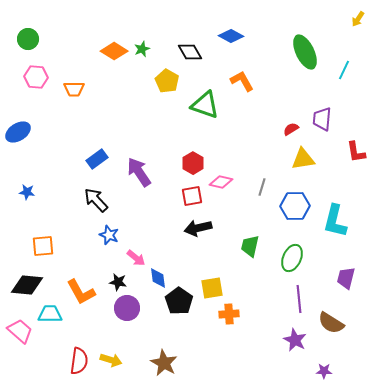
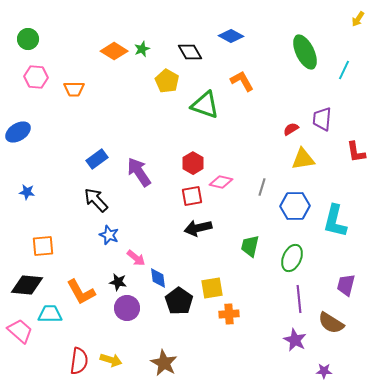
purple trapezoid at (346, 278): moved 7 px down
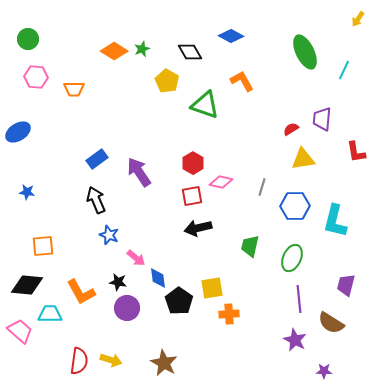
black arrow at (96, 200): rotated 20 degrees clockwise
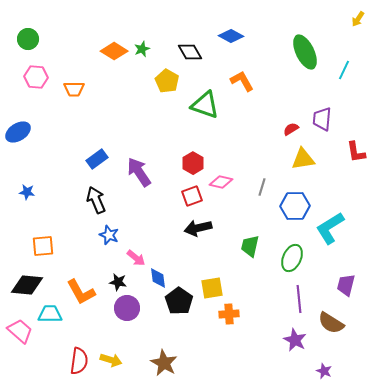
red square at (192, 196): rotated 10 degrees counterclockwise
cyan L-shape at (335, 221): moved 5 px left, 7 px down; rotated 44 degrees clockwise
purple star at (324, 371): rotated 21 degrees clockwise
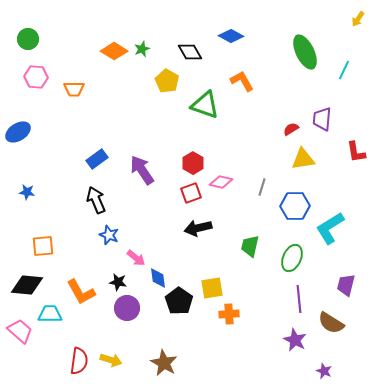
purple arrow at (139, 172): moved 3 px right, 2 px up
red square at (192, 196): moved 1 px left, 3 px up
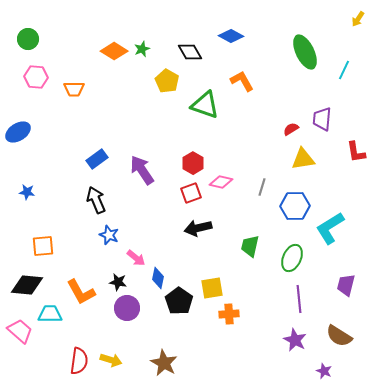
blue diamond at (158, 278): rotated 20 degrees clockwise
brown semicircle at (331, 323): moved 8 px right, 13 px down
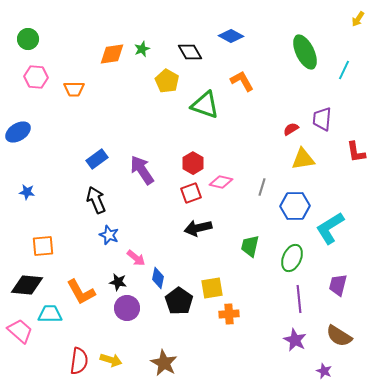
orange diamond at (114, 51): moved 2 px left, 3 px down; rotated 40 degrees counterclockwise
purple trapezoid at (346, 285): moved 8 px left
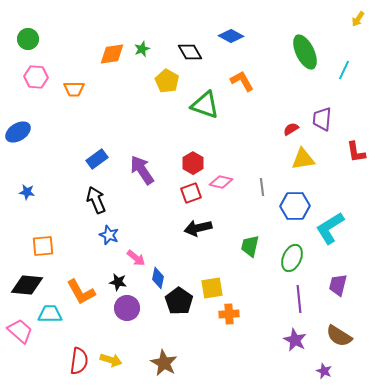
gray line at (262, 187): rotated 24 degrees counterclockwise
